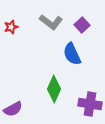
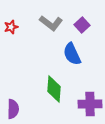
gray L-shape: moved 1 px down
green diamond: rotated 20 degrees counterclockwise
purple cross: rotated 10 degrees counterclockwise
purple semicircle: rotated 60 degrees counterclockwise
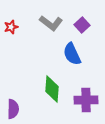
green diamond: moved 2 px left
purple cross: moved 4 px left, 4 px up
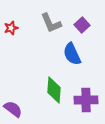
gray L-shape: rotated 30 degrees clockwise
red star: moved 1 px down
green diamond: moved 2 px right, 1 px down
purple semicircle: rotated 54 degrees counterclockwise
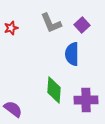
blue semicircle: rotated 25 degrees clockwise
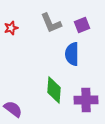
purple square: rotated 21 degrees clockwise
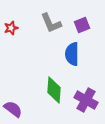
purple cross: rotated 30 degrees clockwise
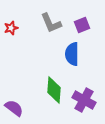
purple cross: moved 2 px left
purple semicircle: moved 1 px right, 1 px up
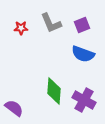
red star: moved 10 px right; rotated 16 degrees clockwise
blue semicircle: moved 11 px right; rotated 70 degrees counterclockwise
green diamond: moved 1 px down
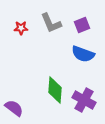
green diamond: moved 1 px right, 1 px up
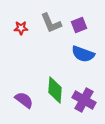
purple square: moved 3 px left
purple semicircle: moved 10 px right, 8 px up
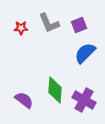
gray L-shape: moved 2 px left
blue semicircle: moved 2 px right, 1 px up; rotated 115 degrees clockwise
